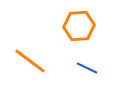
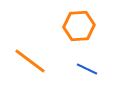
blue line: moved 1 px down
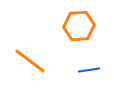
blue line: moved 2 px right, 1 px down; rotated 35 degrees counterclockwise
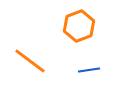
orange hexagon: rotated 16 degrees counterclockwise
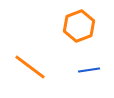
orange line: moved 6 px down
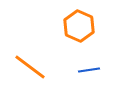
orange hexagon: rotated 16 degrees counterclockwise
